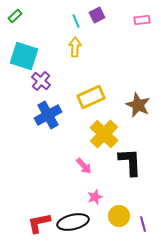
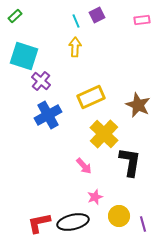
black L-shape: rotated 12 degrees clockwise
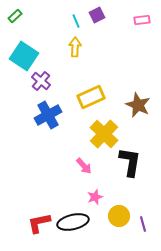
cyan square: rotated 16 degrees clockwise
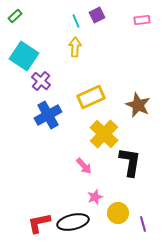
yellow circle: moved 1 px left, 3 px up
